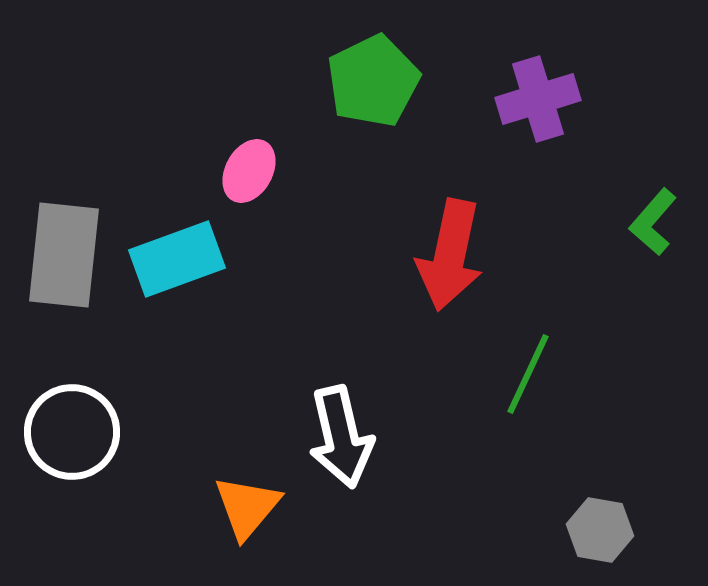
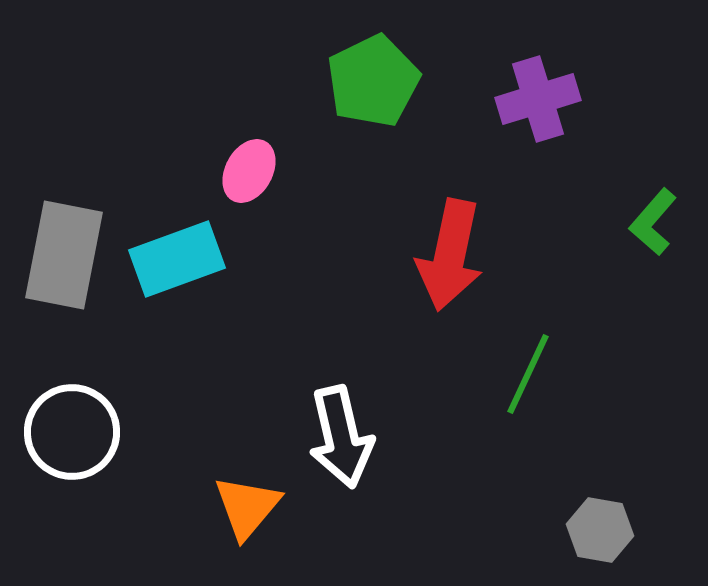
gray rectangle: rotated 5 degrees clockwise
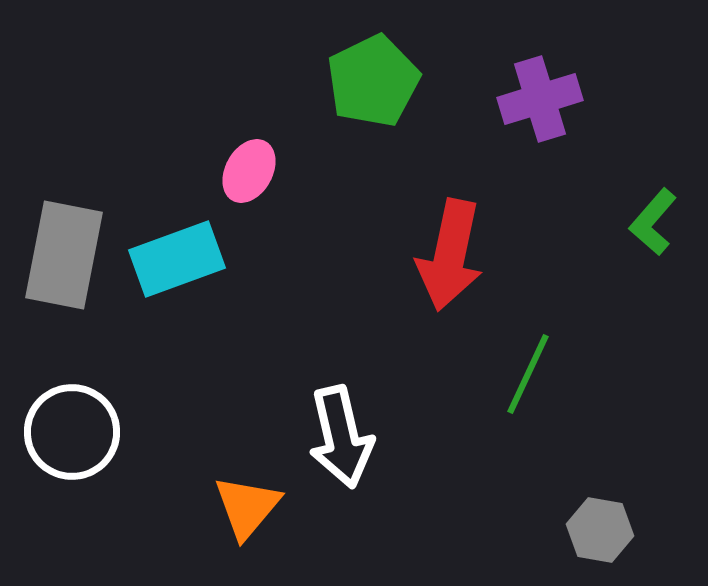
purple cross: moved 2 px right
